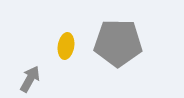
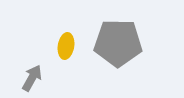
gray arrow: moved 2 px right, 1 px up
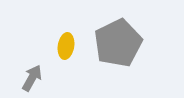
gray pentagon: rotated 27 degrees counterclockwise
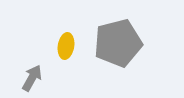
gray pentagon: rotated 12 degrees clockwise
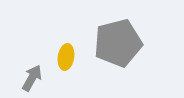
yellow ellipse: moved 11 px down
